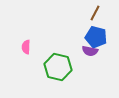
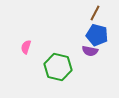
blue pentagon: moved 1 px right, 2 px up
pink semicircle: rotated 16 degrees clockwise
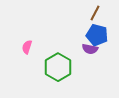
pink semicircle: moved 1 px right
purple semicircle: moved 2 px up
green hexagon: rotated 16 degrees clockwise
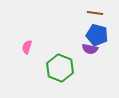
brown line: rotated 70 degrees clockwise
green hexagon: moved 2 px right, 1 px down; rotated 8 degrees counterclockwise
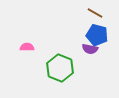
brown line: rotated 21 degrees clockwise
pink semicircle: rotated 72 degrees clockwise
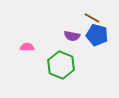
brown line: moved 3 px left, 5 px down
purple semicircle: moved 18 px left, 13 px up
green hexagon: moved 1 px right, 3 px up
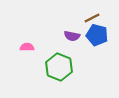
brown line: rotated 56 degrees counterclockwise
green hexagon: moved 2 px left, 2 px down
